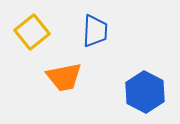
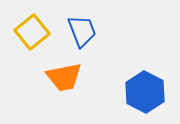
blue trapezoid: moved 13 px left; rotated 24 degrees counterclockwise
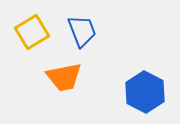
yellow square: rotated 8 degrees clockwise
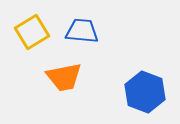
blue trapezoid: rotated 64 degrees counterclockwise
blue hexagon: rotated 6 degrees counterclockwise
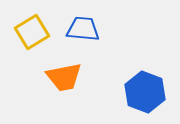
blue trapezoid: moved 1 px right, 2 px up
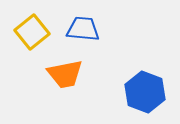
yellow square: rotated 8 degrees counterclockwise
orange trapezoid: moved 1 px right, 3 px up
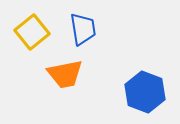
blue trapezoid: rotated 76 degrees clockwise
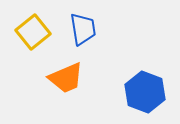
yellow square: moved 1 px right
orange trapezoid: moved 1 px right, 4 px down; rotated 12 degrees counterclockwise
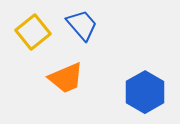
blue trapezoid: moved 1 px left, 4 px up; rotated 32 degrees counterclockwise
blue hexagon: rotated 9 degrees clockwise
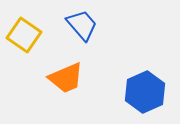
yellow square: moved 9 px left, 3 px down; rotated 16 degrees counterclockwise
blue hexagon: rotated 6 degrees clockwise
